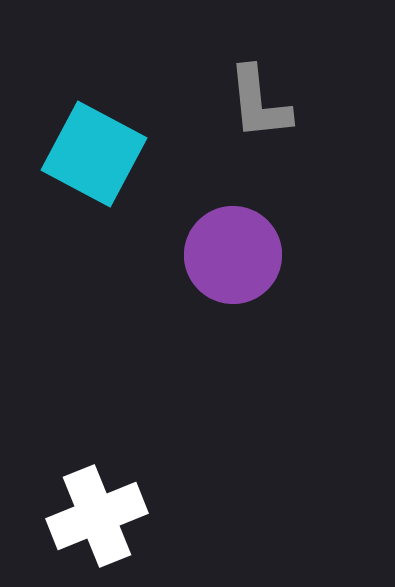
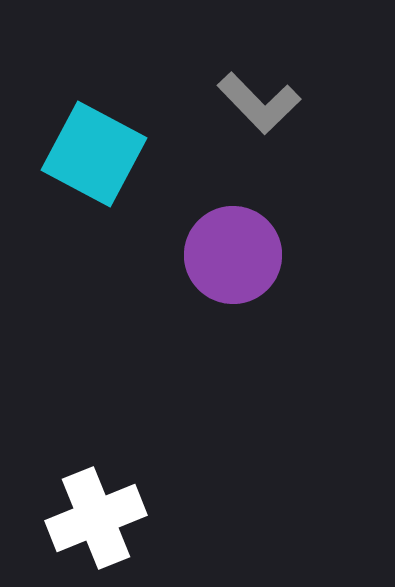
gray L-shape: rotated 38 degrees counterclockwise
white cross: moved 1 px left, 2 px down
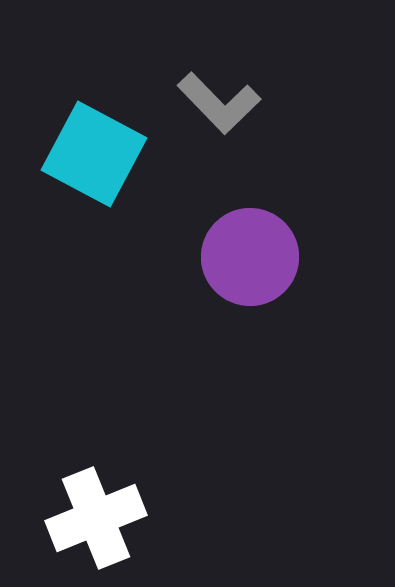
gray L-shape: moved 40 px left
purple circle: moved 17 px right, 2 px down
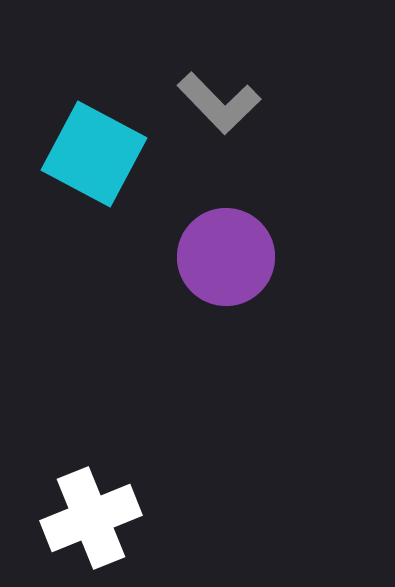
purple circle: moved 24 px left
white cross: moved 5 px left
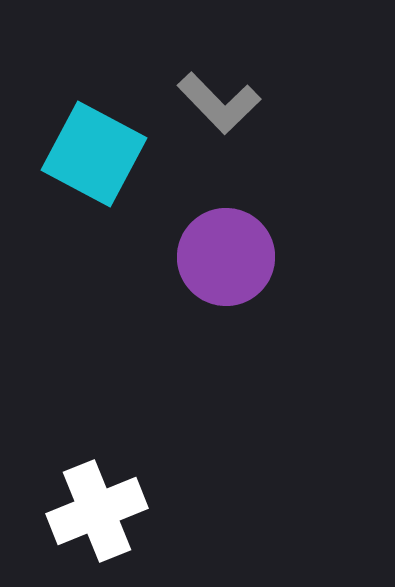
white cross: moved 6 px right, 7 px up
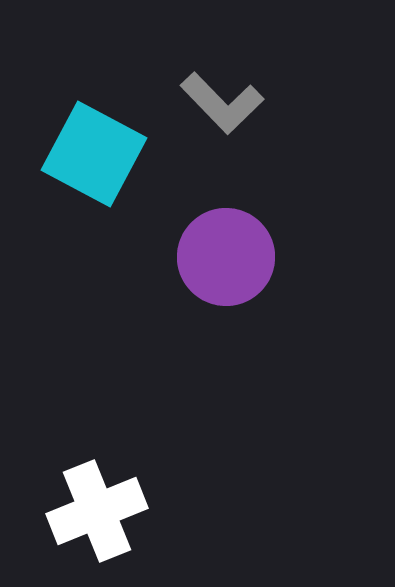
gray L-shape: moved 3 px right
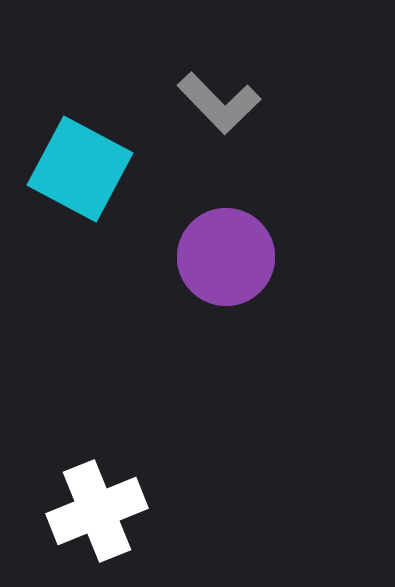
gray L-shape: moved 3 px left
cyan square: moved 14 px left, 15 px down
